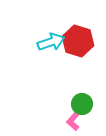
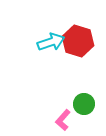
green circle: moved 2 px right
pink L-shape: moved 11 px left
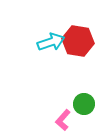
red hexagon: rotated 8 degrees counterclockwise
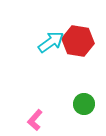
cyan arrow: rotated 16 degrees counterclockwise
pink L-shape: moved 28 px left
